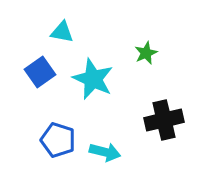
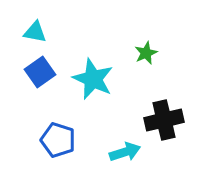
cyan triangle: moved 27 px left
cyan arrow: moved 20 px right; rotated 32 degrees counterclockwise
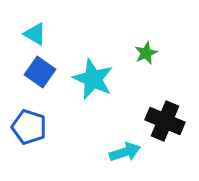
cyan triangle: moved 2 px down; rotated 20 degrees clockwise
blue square: rotated 20 degrees counterclockwise
black cross: moved 1 px right, 1 px down; rotated 36 degrees clockwise
blue pentagon: moved 29 px left, 13 px up
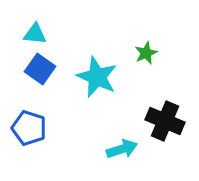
cyan triangle: rotated 25 degrees counterclockwise
blue square: moved 3 px up
cyan star: moved 4 px right, 2 px up
blue pentagon: moved 1 px down
cyan arrow: moved 3 px left, 3 px up
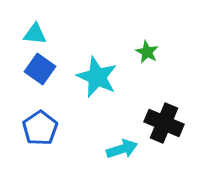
green star: moved 1 px right, 1 px up; rotated 20 degrees counterclockwise
black cross: moved 1 px left, 2 px down
blue pentagon: moved 11 px right; rotated 20 degrees clockwise
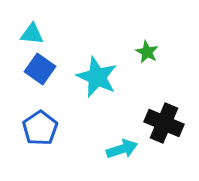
cyan triangle: moved 3 px left
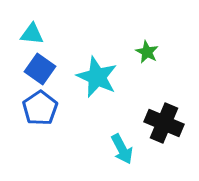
blue pentagon: moved 20 px up
cyan arrow: rotated 80 degrees clockwise
